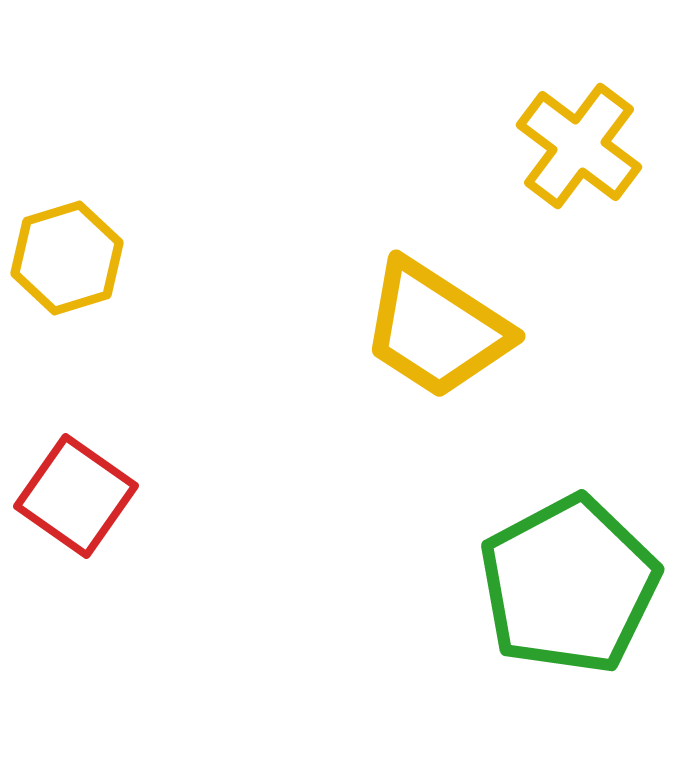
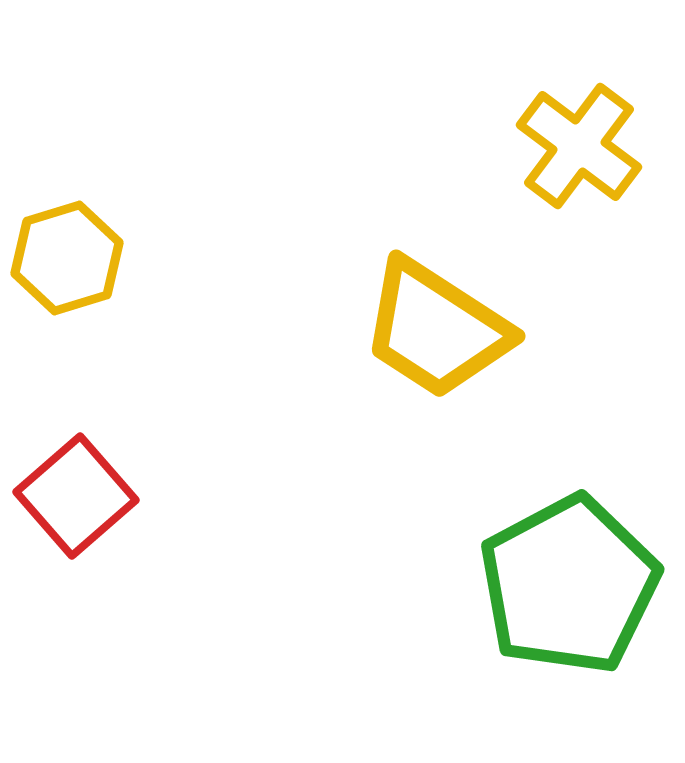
red square: rotated 14 degrees clockwise
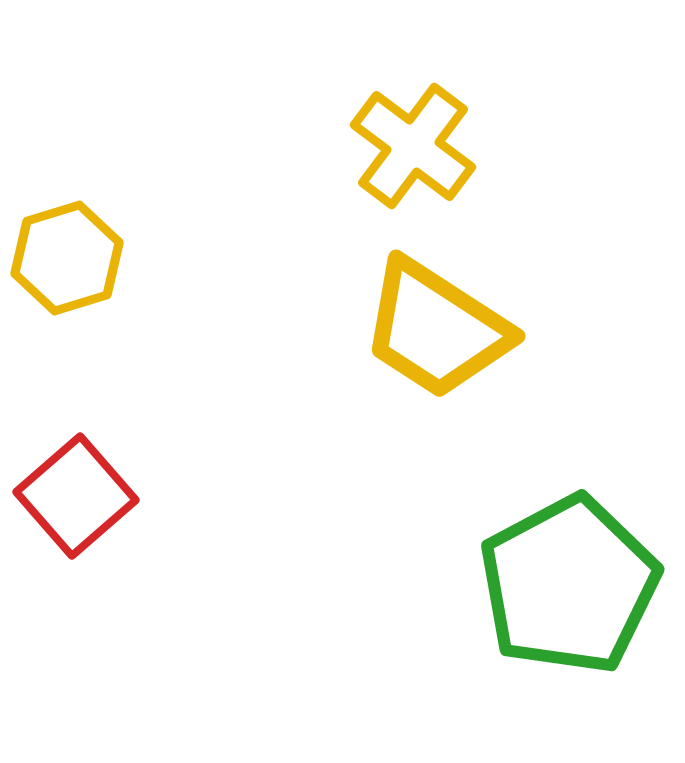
yellow cross: moved 166 px left
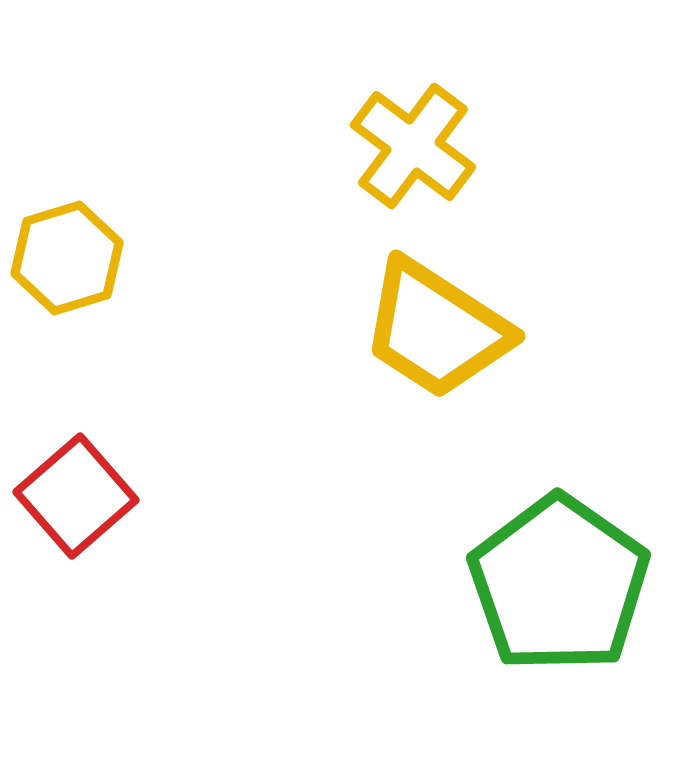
green pentagon: moved 10 px left, 1 px up; rotated 9 degrees counterclockwise
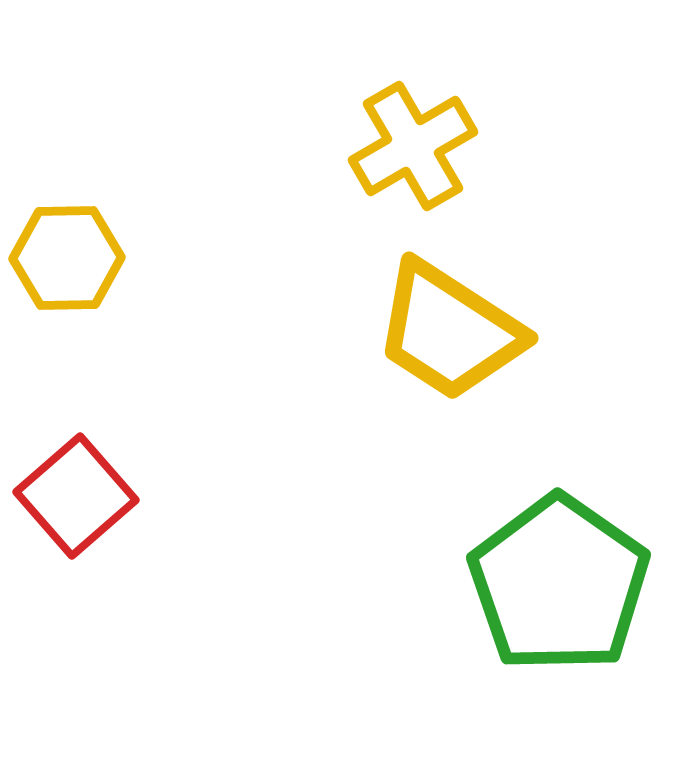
yellow cross: rotated 23 degrees clockwise
yellow hexagon: rotated 16 degrees clockwise
yellow trapezoid: moved 13 px right, 2 px down
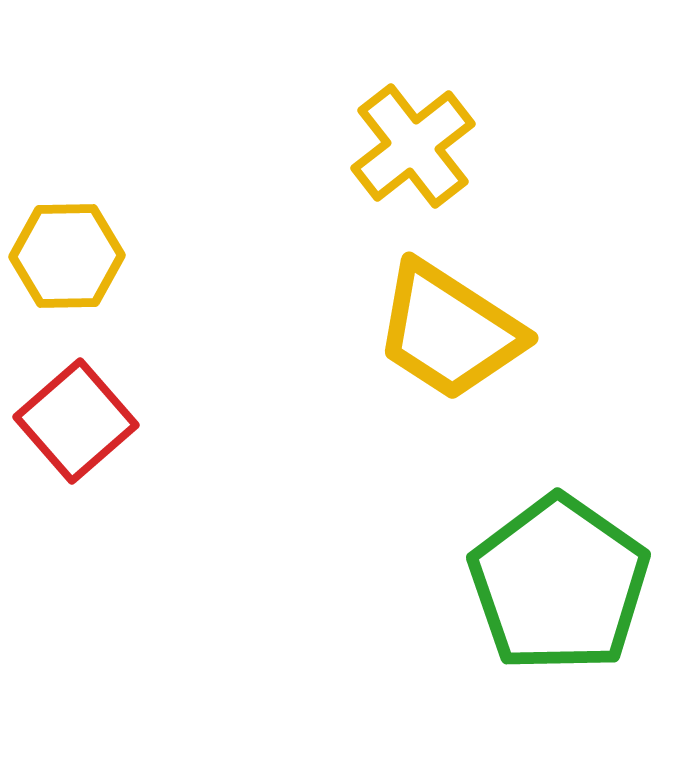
yellow cross: rotated 8 degrees counterclockwise
yellow hexagon: moved 2 px up
red square: moved 75 px up
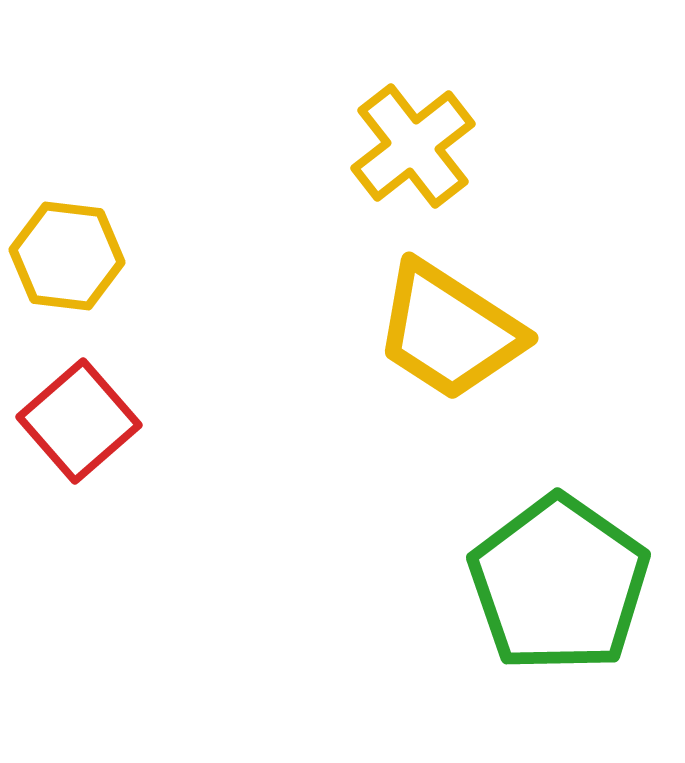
yellow hexagon: rotated 8 degrees clockwise
red square: moved 3 px right
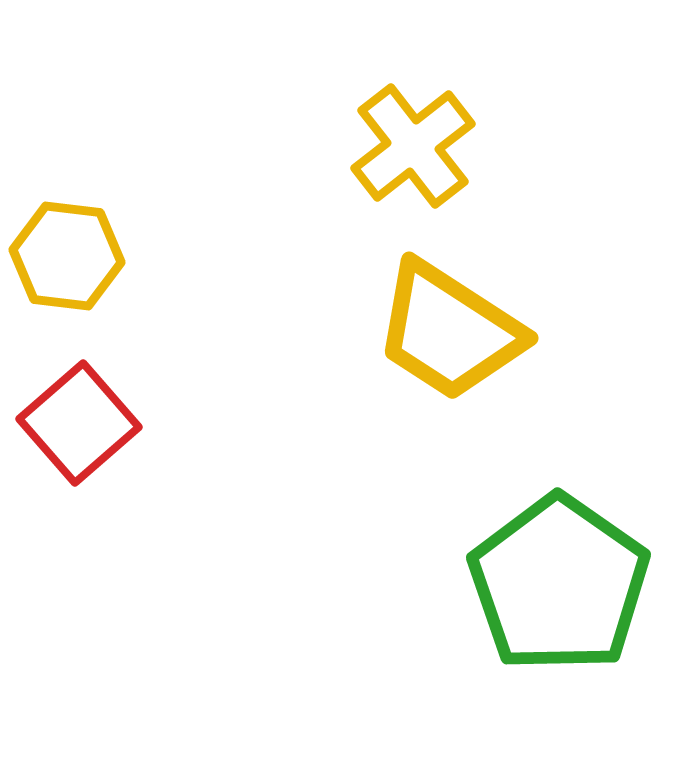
red square: moved 2 px down
